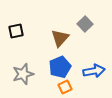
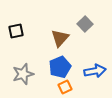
blue arrow: moved 1 px right
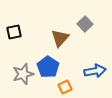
black square: moved 2 px left, 1 px down
blue pentagon: moved 12 px left; rotated 15 degrees counterclockwise
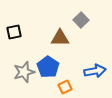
gray square: moved 4 px left, 4 px up
brown triangle: rotated 48 degrees clockwise
gray star: moved 1 px right, 2 px up
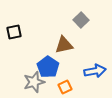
brown triangle: moved 4 px right, 7 px down; rotated 12 degrees counterclockwise
gray star: moved 10 px right, 10 px down
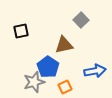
black square: moved 7 px right, 1 px up
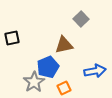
gray square: moved 1 px up
black square: moved 9 px left, 7 px down
blue pentagon: rotated 15 degrees clockwise
gray star: rotated 15 degrees counterclockwise
orange square: moved 1 px left, 1 px down
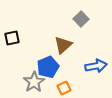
brown triangle: moved 1 px left; rotated 30 degrees counterclockwise
blue arrow: moved 1 px right, 5 px up
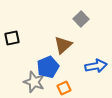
gray star: rotated 20 degrees counterclockwise
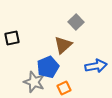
gray square: moved 5 px left, 3 px down
